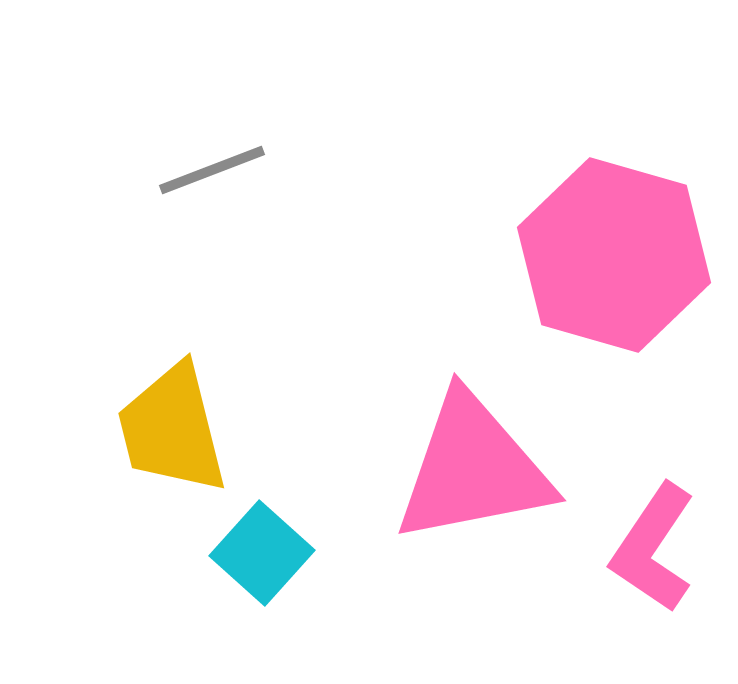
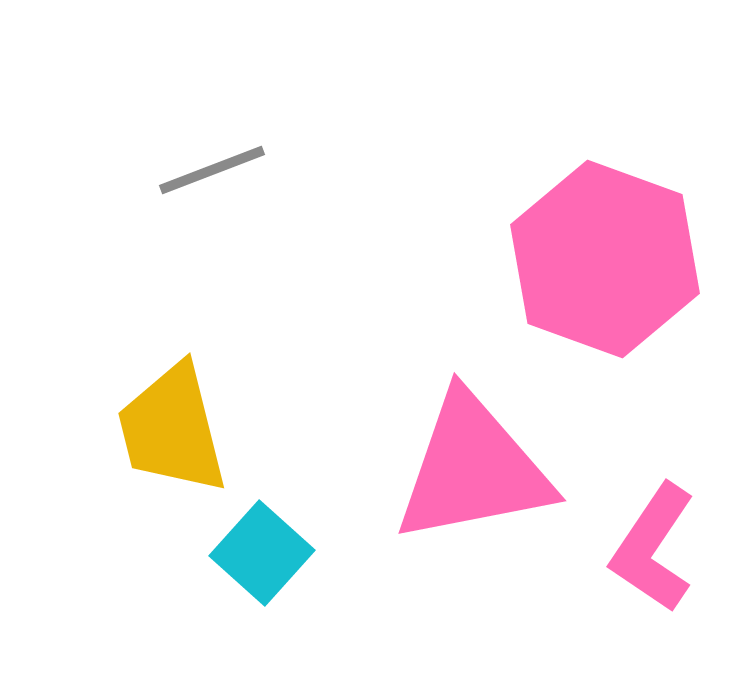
pink hexagon: moved 9 px left, 4 px down; rotated 4 degrees clockwise
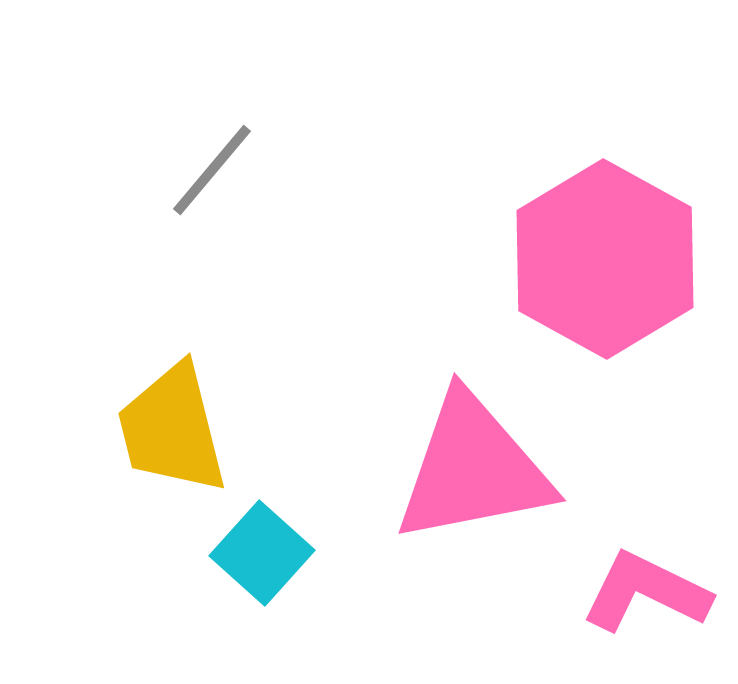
gray line: rotated 29 degrees counterclockwise
pink hexagon: rotated 9 degrees clockwise
pink L-shape: moved 7 px left, 44 px down; rotated 82 degrees clockwise
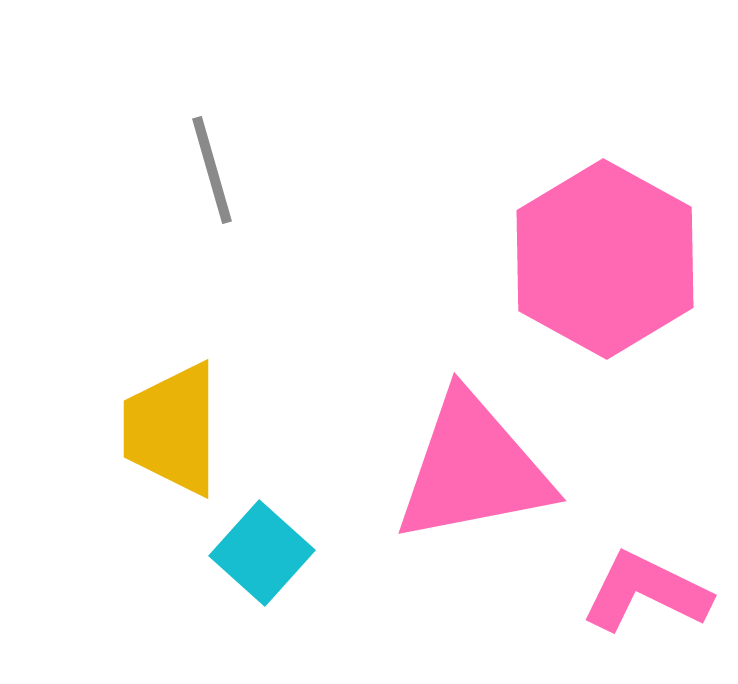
gray line: rotated 56 degrees counterclockwise
yellow trapezoid: rotated 14 degrees clockwise
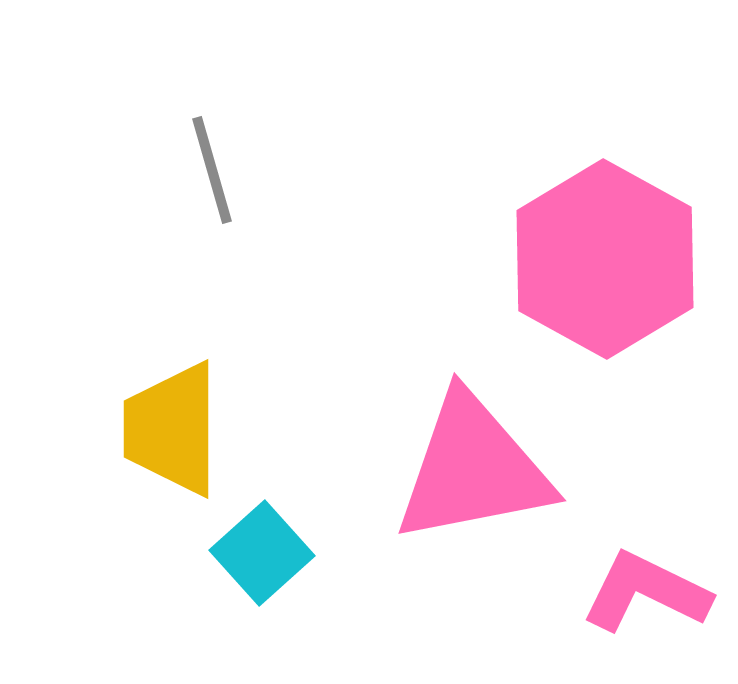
cyan square: rotated 6 degrees clockwise
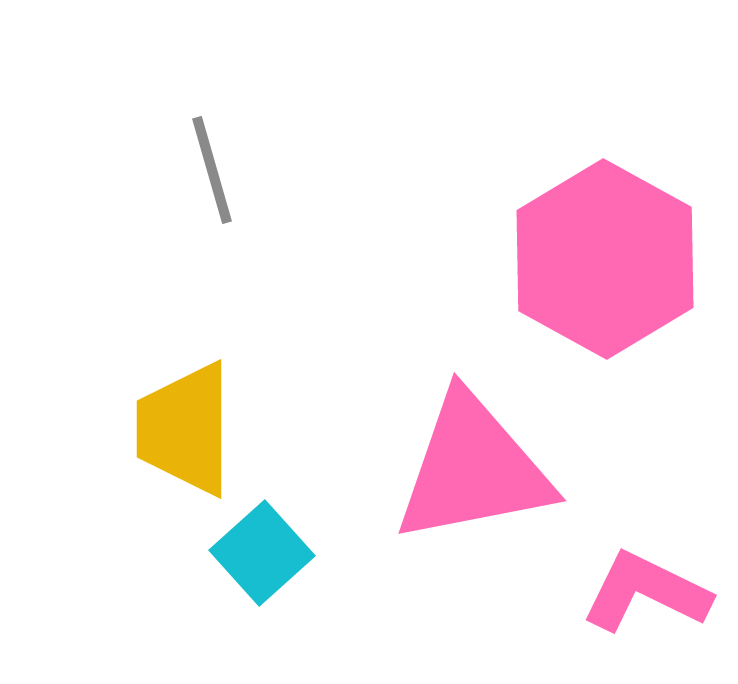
yellow trapezoid: moved 13 px right
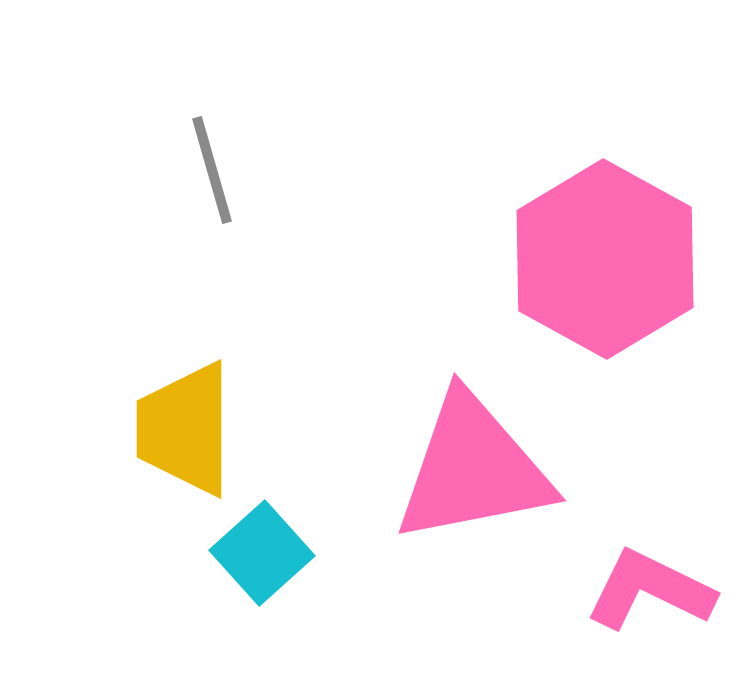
pink L-shape: moved 4 px right, 2 px up
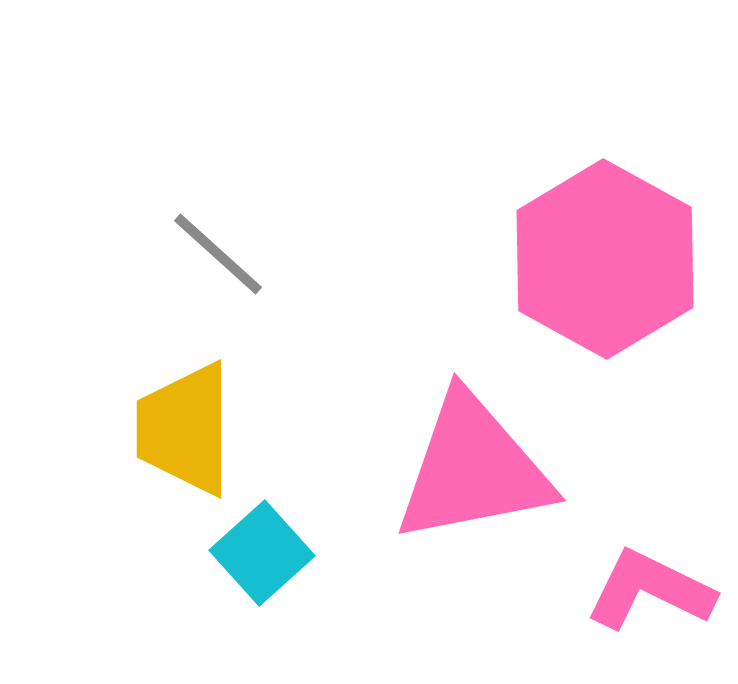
gray line: moved 6 px right, 84 px down; rotated 32 degrees counterclockwise
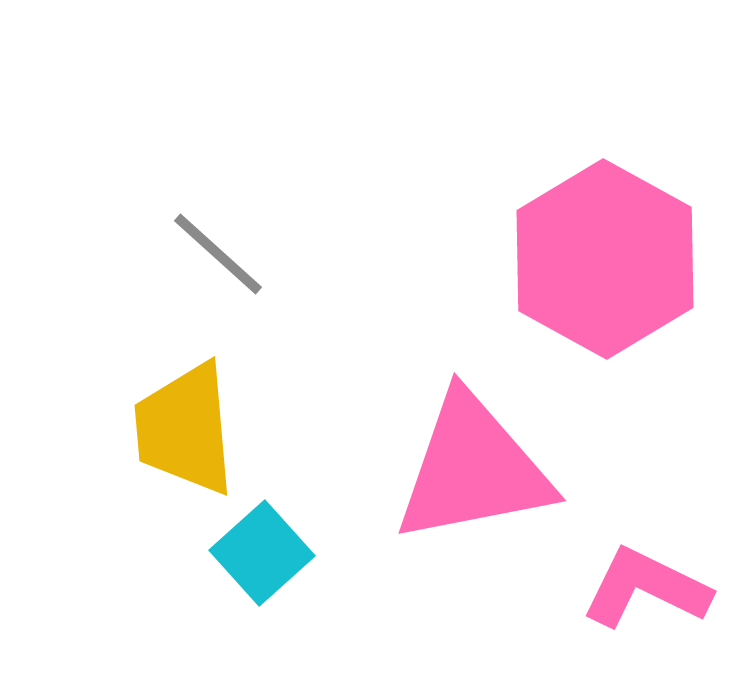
yellow trapezoid: rotated 5 degrees counterclockwise
pink L-shape: moved 4 px left, 2 px up
